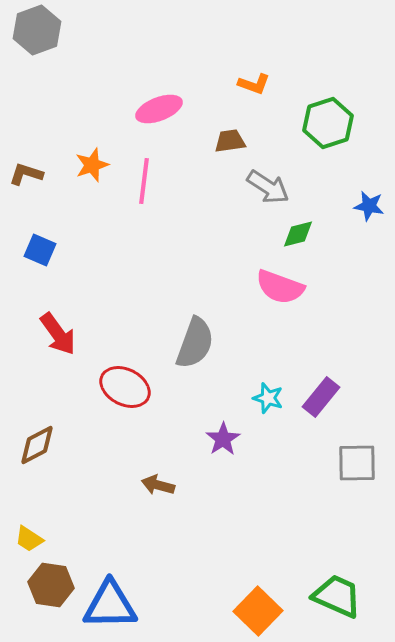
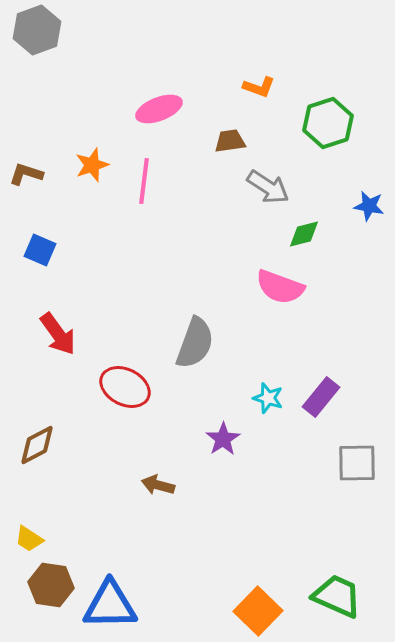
orange L-shape: moved 5 px right, 3 px down
green diamond: moved 6 px right
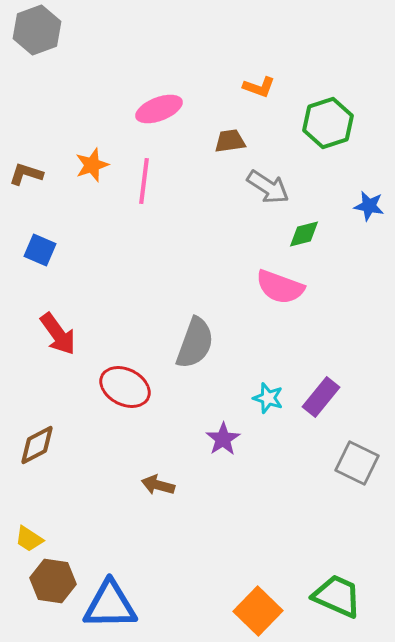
gray square: rotated 27 degrees clockwise
brown hexagon: moved 2 px right, 4 px up
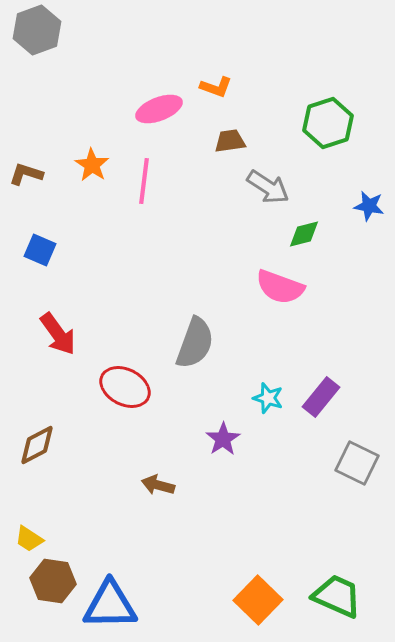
orange L-shape: moved 43 px left
orange star: rotated 20 degrees counterclockwise
orange square: moved 11 px up
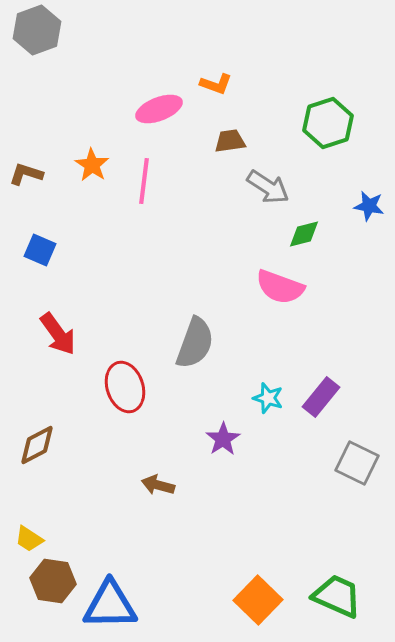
orange L-shape: moved 3 px up
red ellipse: rotated 45 degrees clockwise
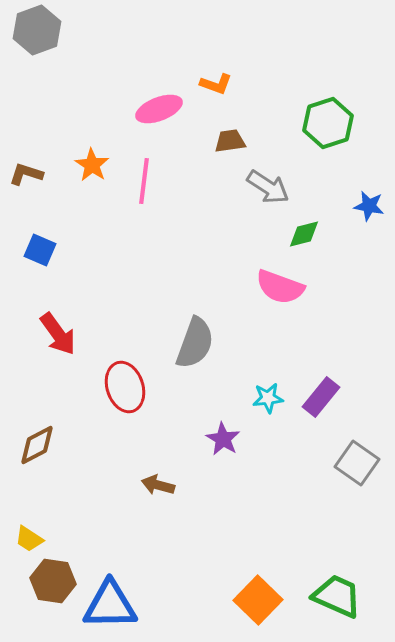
cyan star: rotated 24 degrees counterclockwise
purple star: rotated 8 degrees counterclockwise
gray square: rotated 9 degrees clockwise
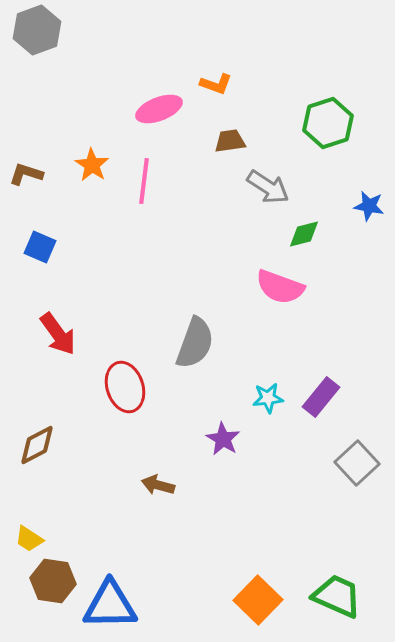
blue square: moved 3 px up
gray square: rotated 12 degrees clockwise
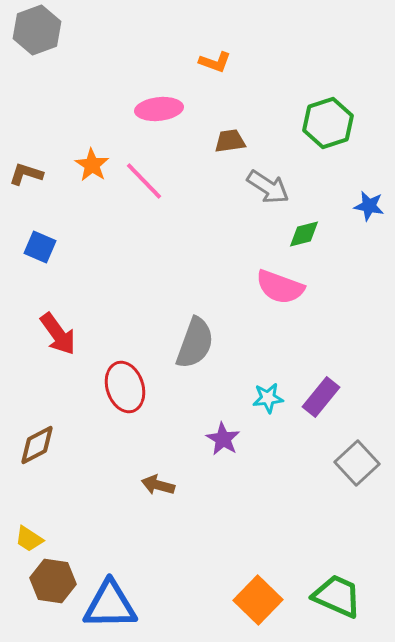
orange L-shape: moved 1 px left, 22 px up
pink ellipse: rotated 15 degrees clockwise
pink line: rotated 51 degrees counterclockwise
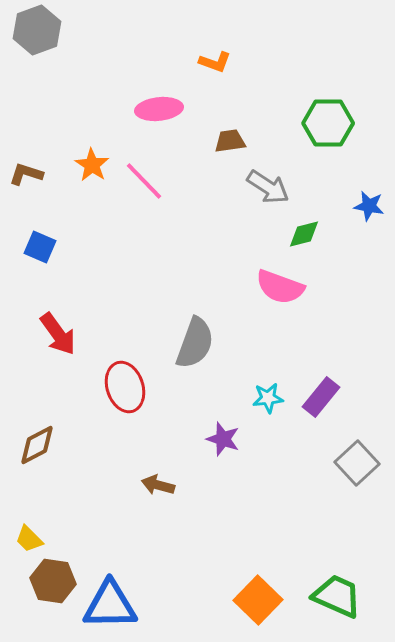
green hexagon: rotated 18 degrees clockwise
purple star: rotated 12 degrees counterclockwise
yellow trapezoid: rotated 12 degrees clockwise
